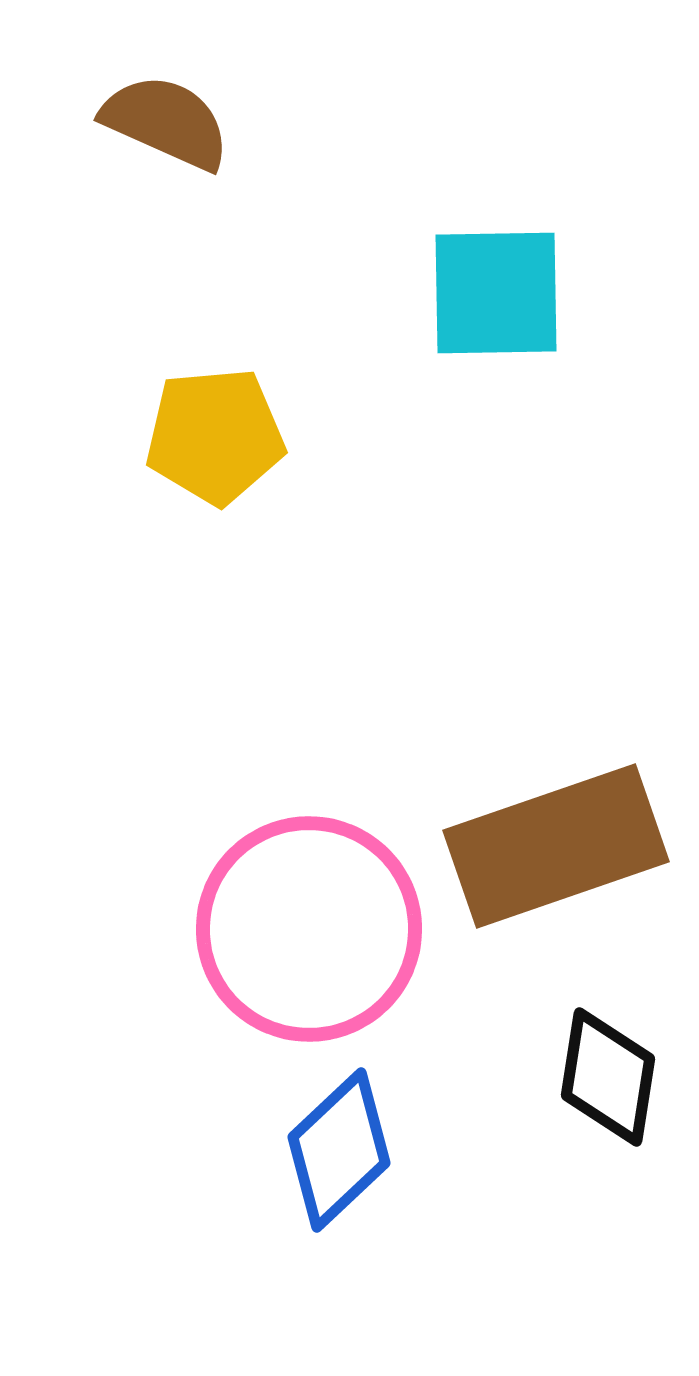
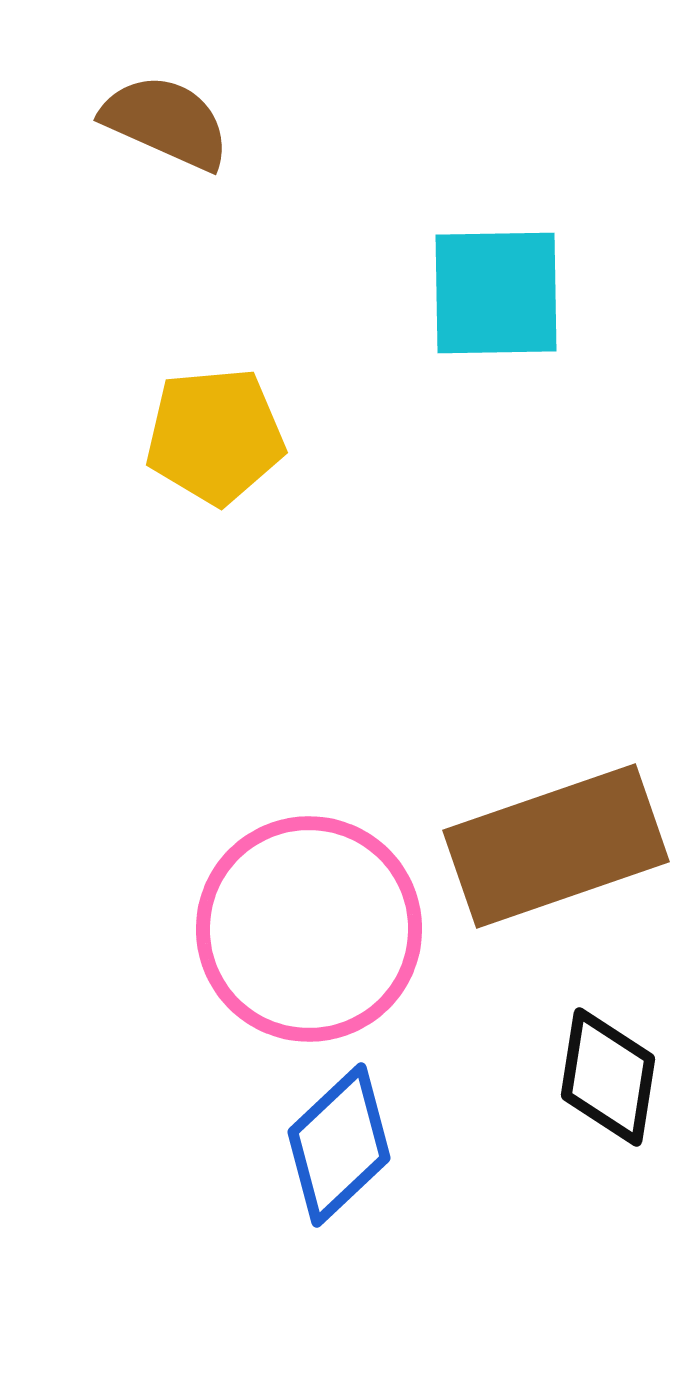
blue diamond: moved 5 px up
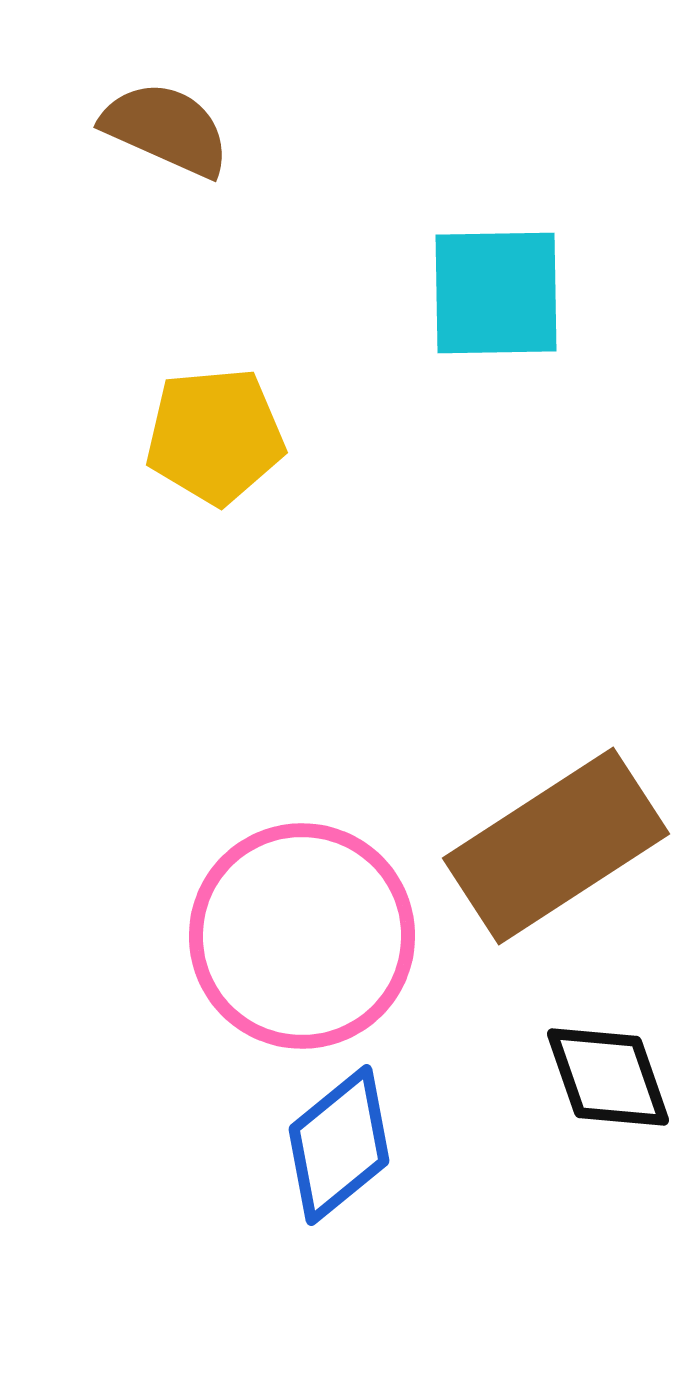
brown semicircle: moved 7 px down
brown rectangle: rotated 14 degrees counterclockwise
pink circle: moved 7 px left, 7 px down
black diamond: rotated 28 degrees counterclockwise
blue diamond: rotated 4 degrees clockwise
